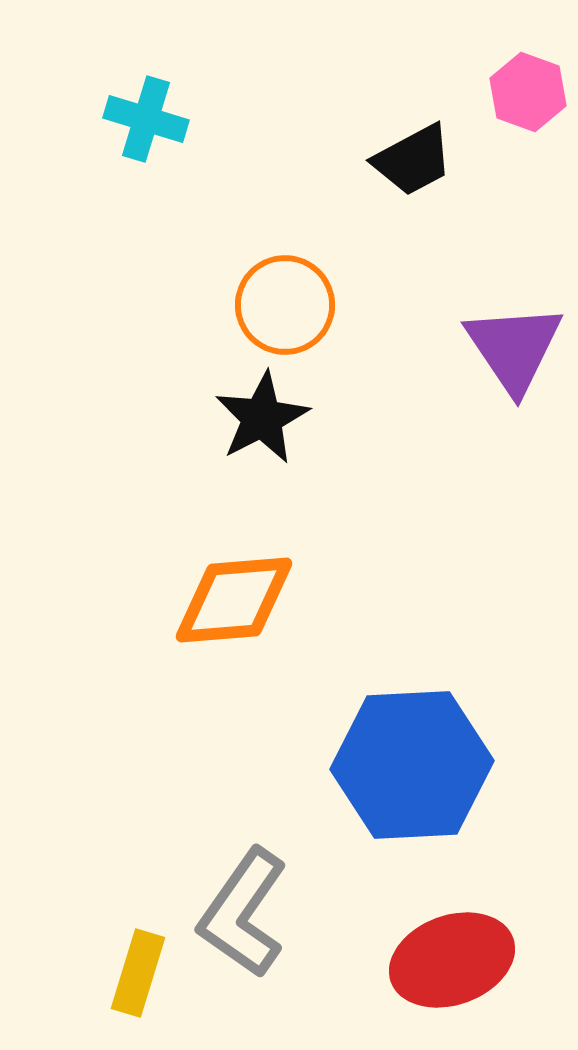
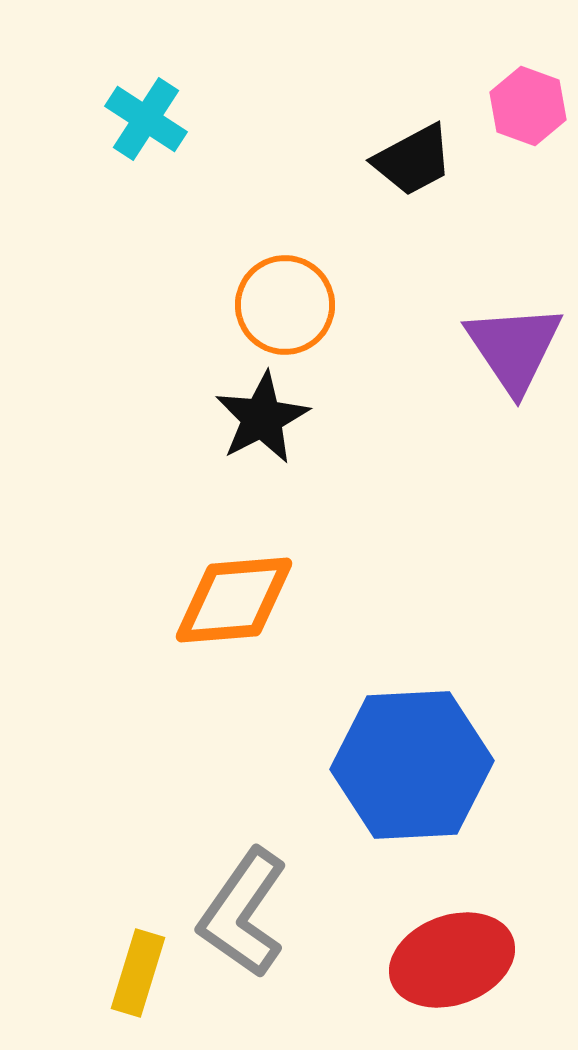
pink hexagon: moved 14 px down
cyan cross: rotated 16 degrees clockwise
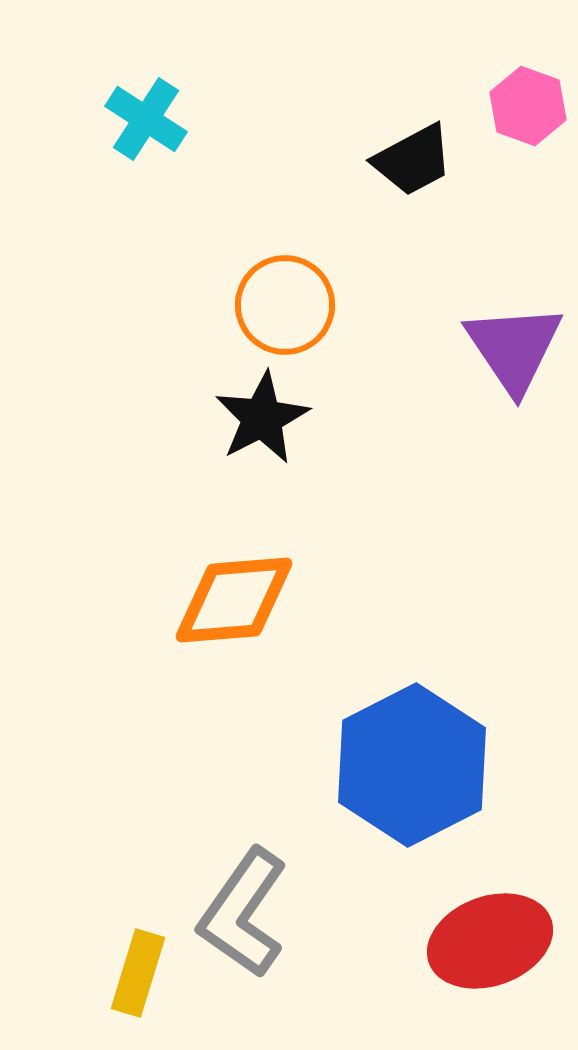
blue hexagon: rotated 24 degrees counterclockwise
red ellipse: moved 38 px right, 19 px up
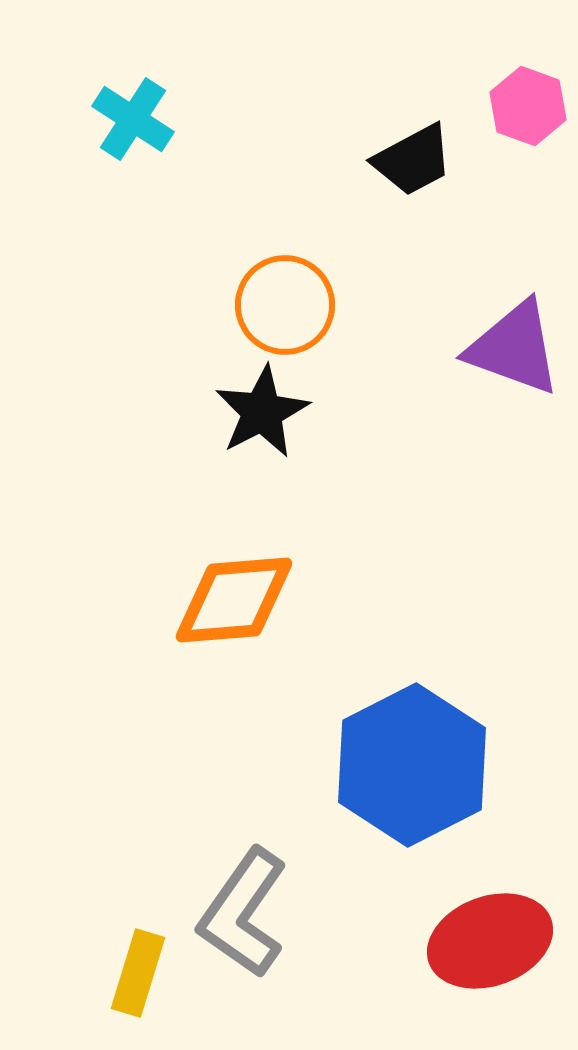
cyan cross: moved 13 px left
purple triangle: rotated 36 degrees counterclockwise
black star: moved 6 px up
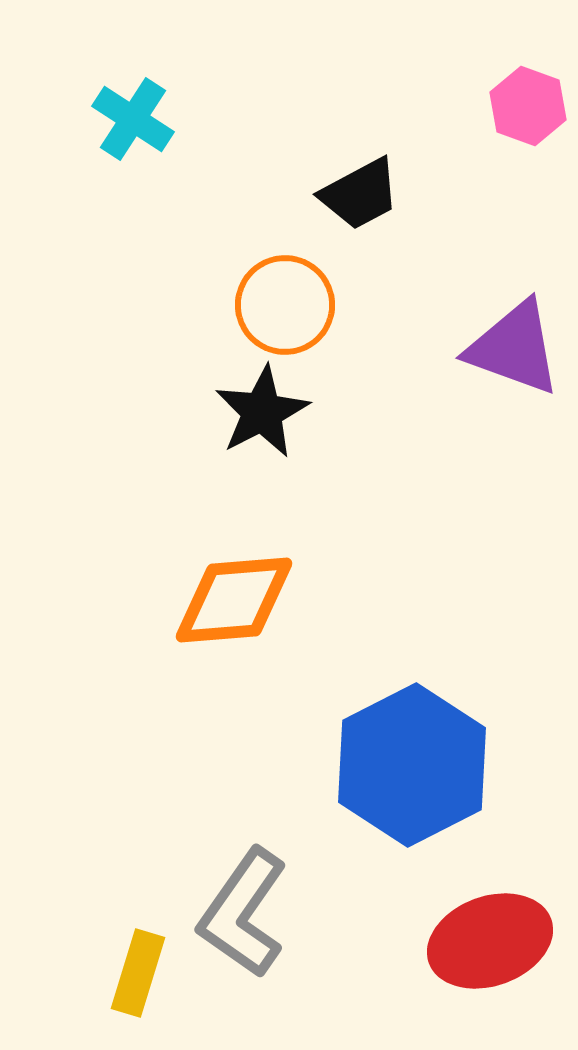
black trapezoid: moved 53 px left, 34 px down
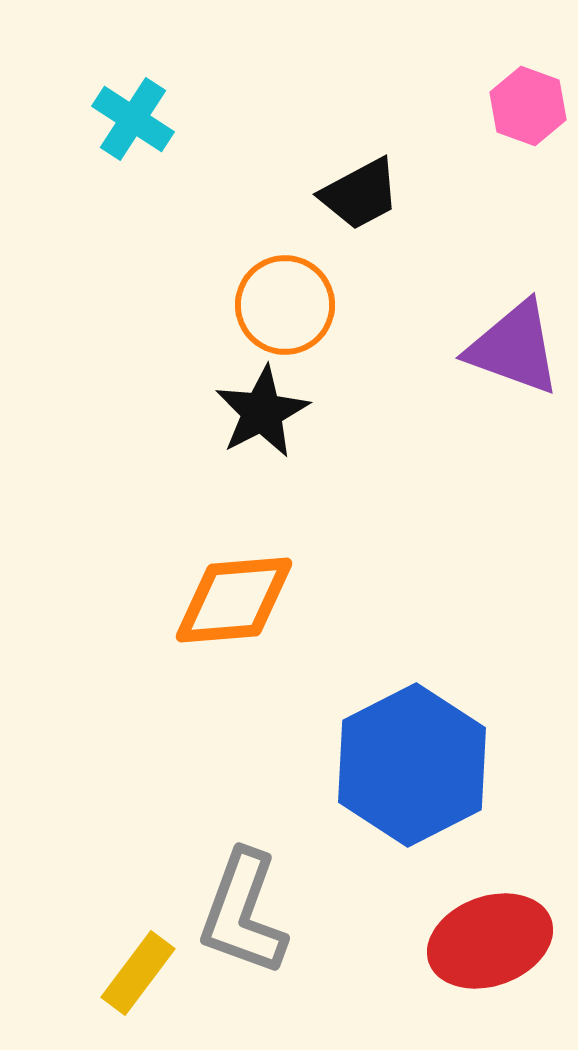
gray L-shape: rotated 15 degrees counterclockwise
yellow rectangle: rotated 20 degrees clockwise
